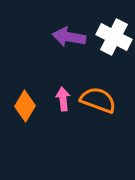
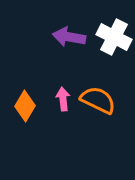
orange semicircle: rotated 6 degrees clockwise
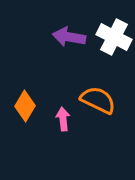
pink arrow: moved 20 px down
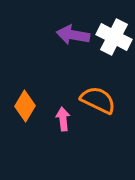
purple arrow: moved 4 px right, 2 px up
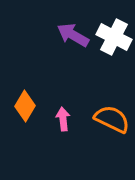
purple arrow: rotated 20 degrees clockwise
orange semicircle: moved 14 px right, 19 px down
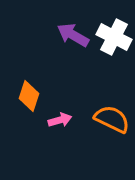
orange diamond: moved 4 px right, 10 px up; rotated 12 degrees counterclockwise
pink arrow: moved 3 px left, 1 px down; rotated 80 degrees clockwise
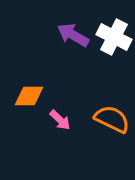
orange diamond: rotated 72 degrees clockwise
pink arrow: rotated 60 degrees clockwise
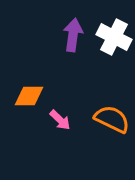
purple arrow: rotated 68 degrees clockwise
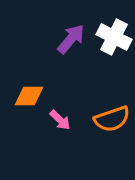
purple arrow: moved 2 px left, 4 px down; rotated 32 degrees clockwise
orange semicircle: rotated 135 degrees clockwise
